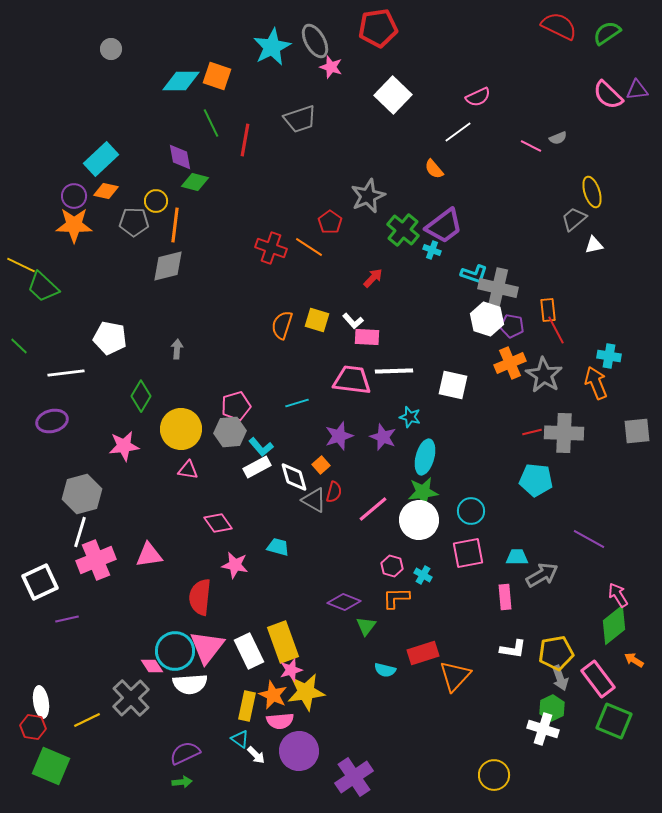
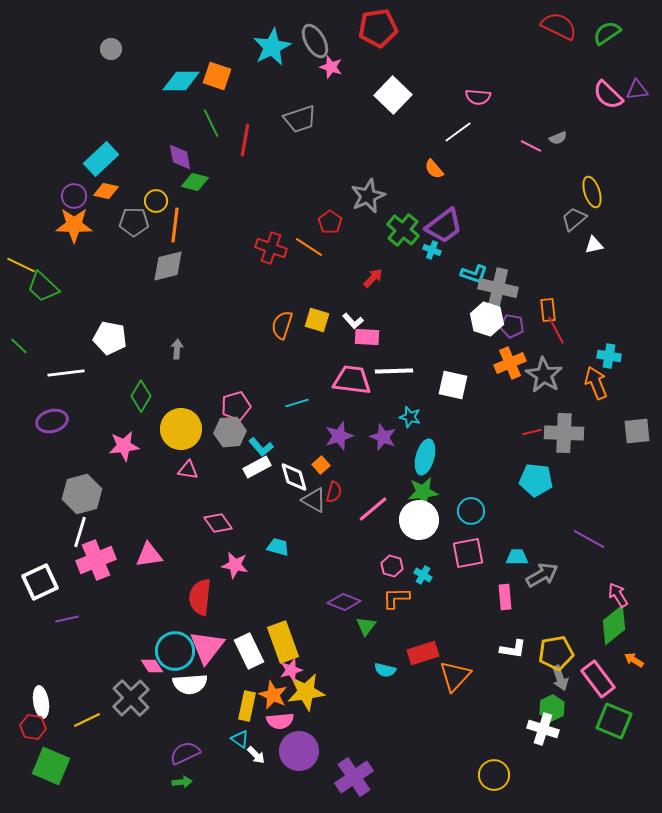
pink semicircle at (478, 97): rotated 30 degrees clockwise
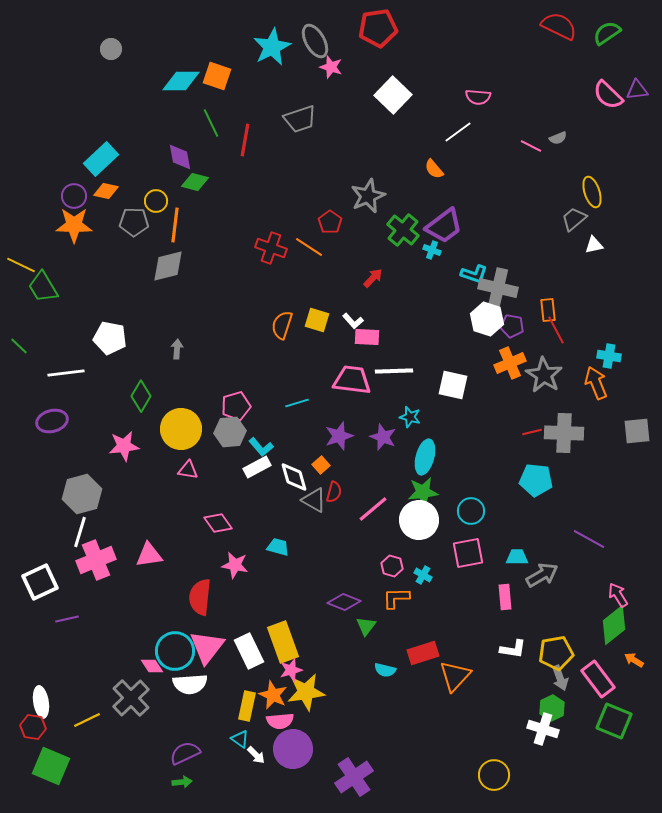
green trapezoid at (43, 287): rotated 16 degrees clockwise
purple circle at (299, 751): moved 6 px left, 2 px up
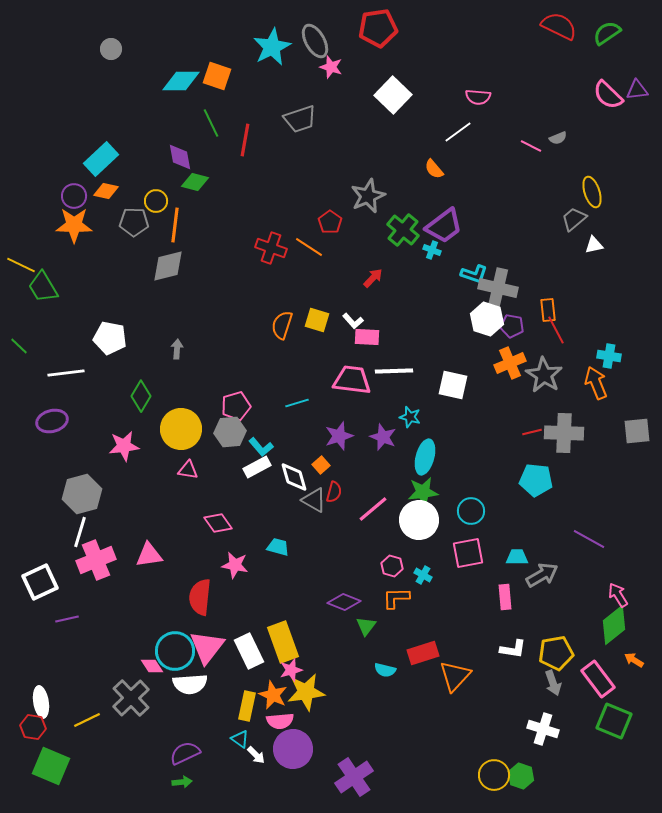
gray arrow at (560, 678): moved 7 px left, 5 px down
green hexagon at (552, 708): moved 31 px left, 68 px down; rotated 15 degrees counterclockwise
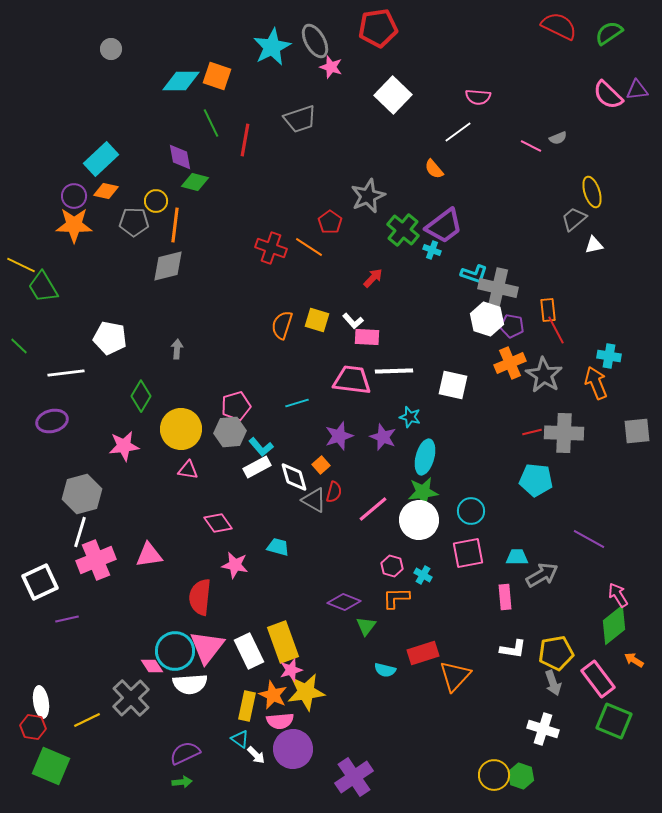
green semicircle at (607, 33): moved 2 px right
